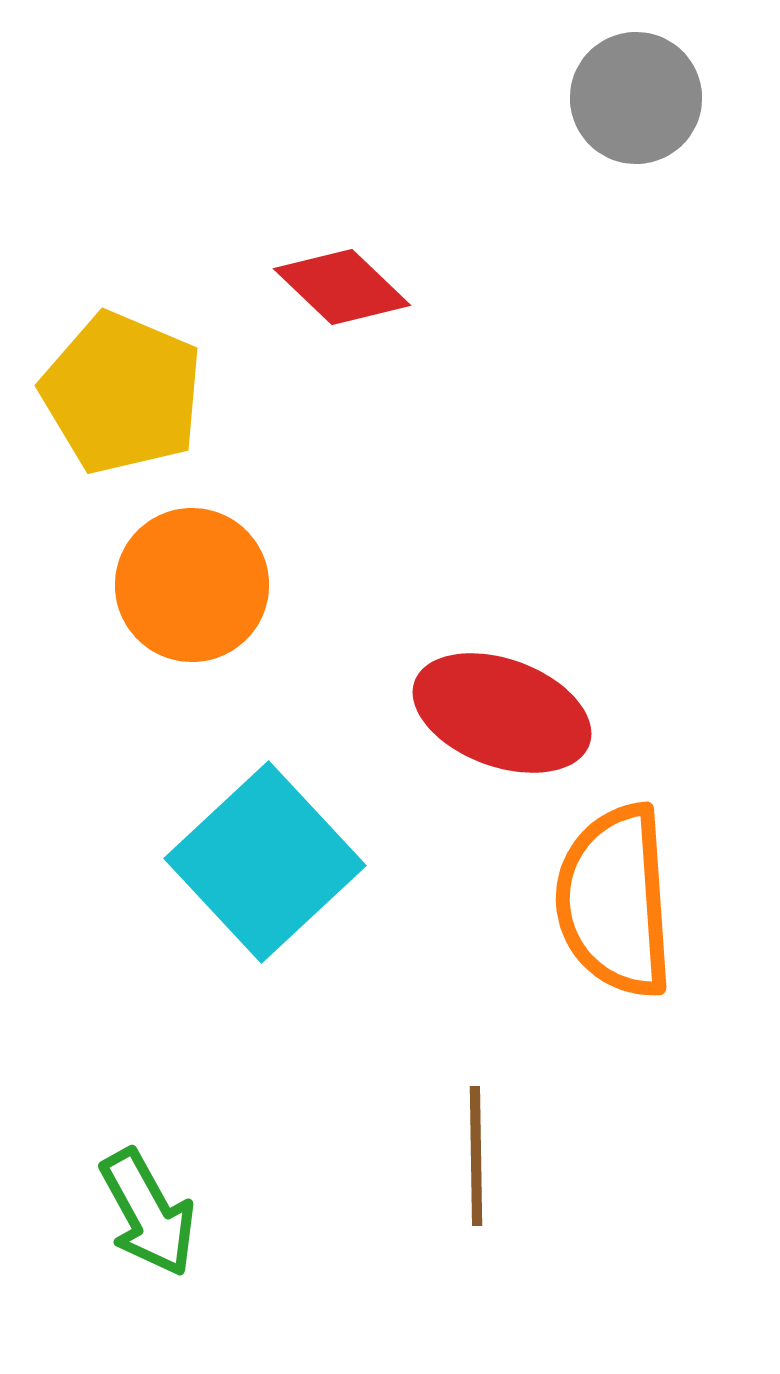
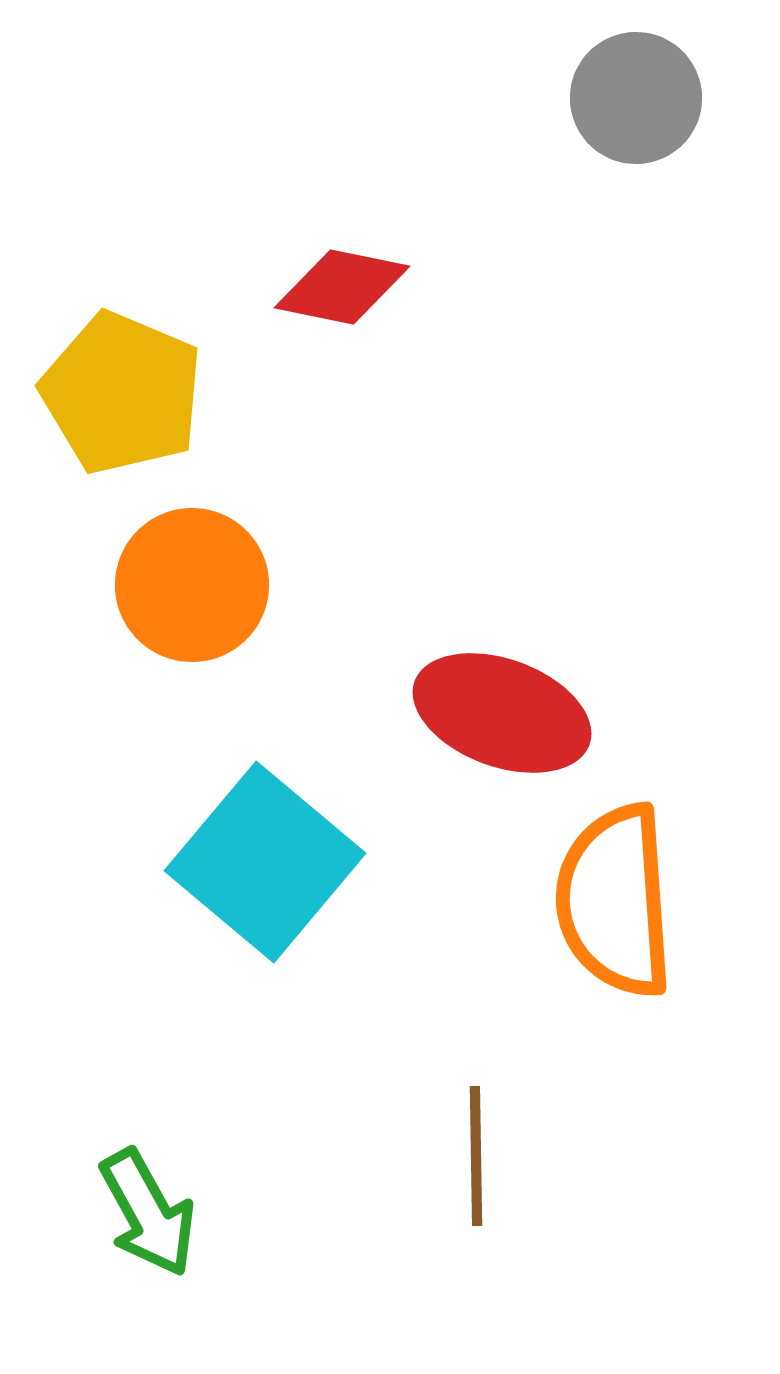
red diamond: rotated 32 degrees counterclockwise
cyan square: rotated 7 degrees counterclockwise
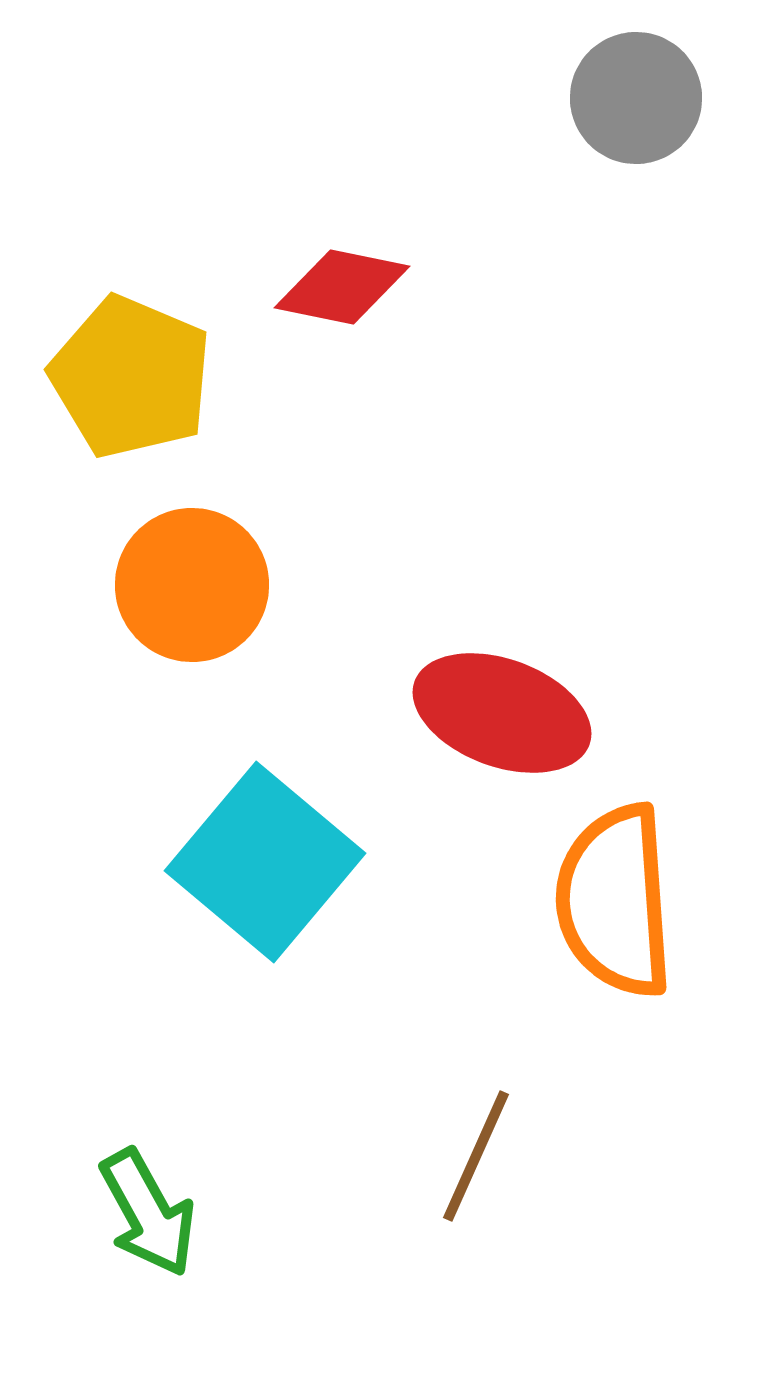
yellow pentagon: moved 9 px right, 16 px up
brown line: rotated 25 degrees clockwise
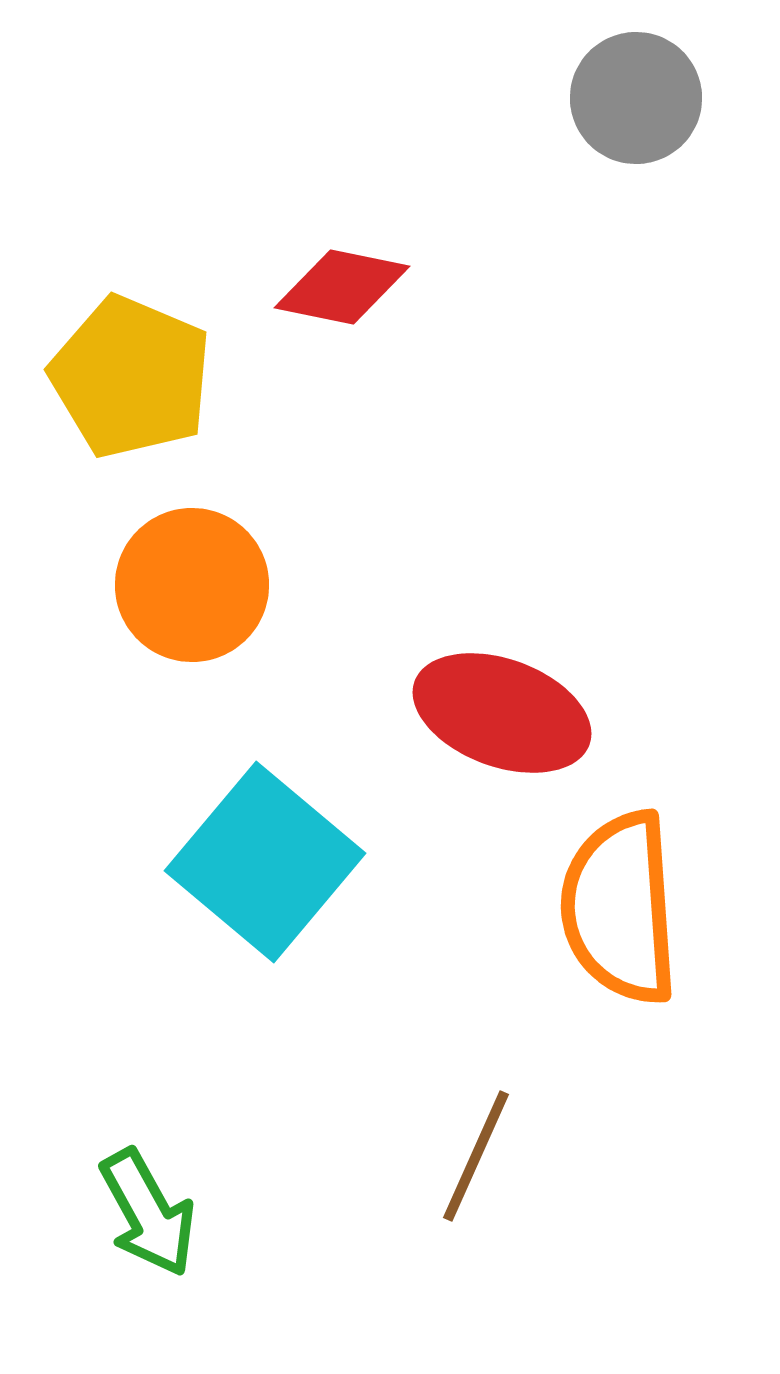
orange semicircle: moved 5 px right, 7 px down
